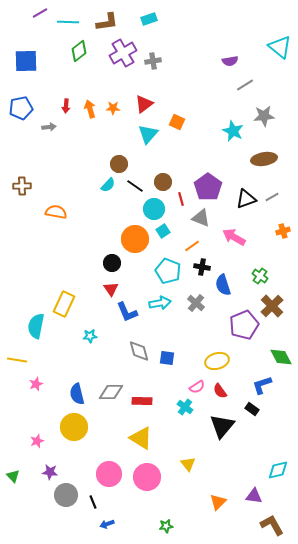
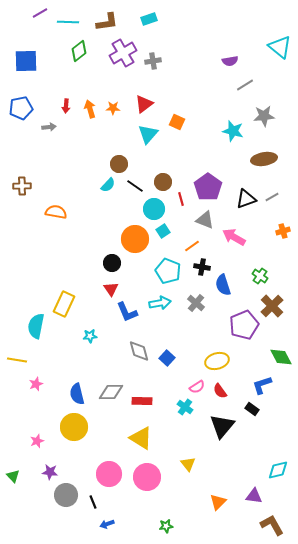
cyan star at (233, 131): rotated 10 degrees counterclockwise
gray triangle at (201, 218): moved 4 px right, 2 px down
blue square at (167, 358): rotated 35 degrees clockwise
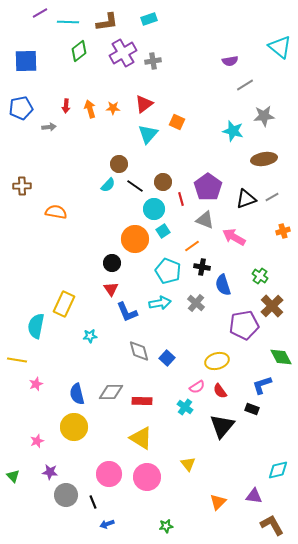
purple pentagon at (244, 325): rotated 12 degrees clockwise
black rectangle at (252, 409): rotated 16 degrees counterclockwise
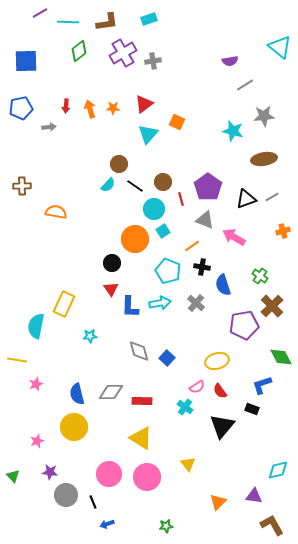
blue L-shape at (127, 312): moved 3 px right, 5 px up; rotated 25 degrees clockwise
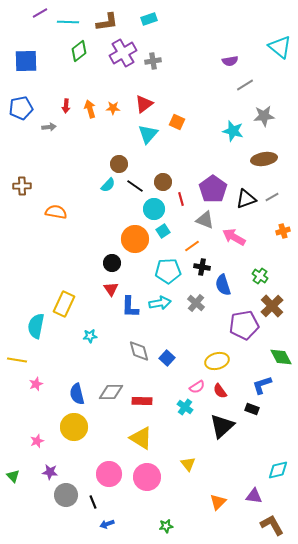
purple pentagon at (208, 187): moved 5 px right, 2 px down
cyan pentagon at (168, 271): rotated 25 degrees counterclockwise
black triangle at (222, 426): rotated 8 degrees clockwise
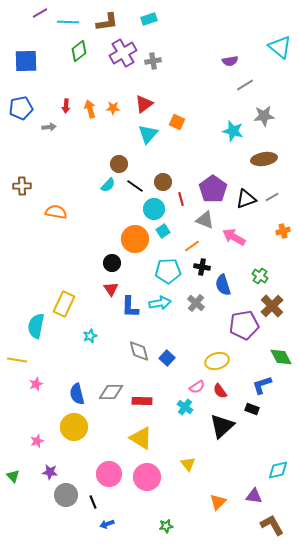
cyan star at (90, 336): rotated 16 degrees counterclockwise
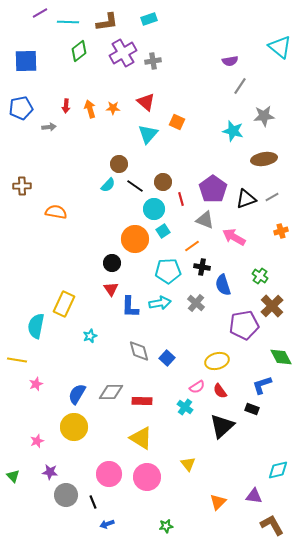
gray line at (245, 85): moved 5 px left, 1 px down; rotated 24 degrees counterclockwise
red triangle at (144, 104): moved 2 px right, 2 px up; rotated 42 degrees counterclockwise
orange cross at (283, 231): moved 2 px left
blue semicircle at (77, 394): rotated 45 degrees clockwise
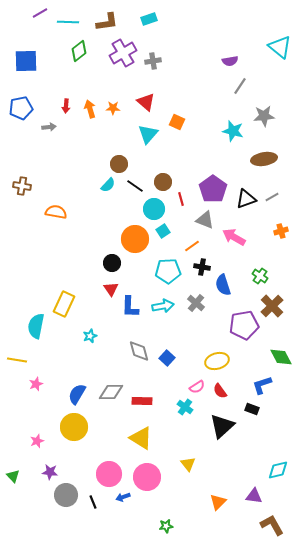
brown cross at (22, 186): rotated 12 degrees clockwise
cyan arrow at (160, 303): moved 3 px right, 3 px down
blue arrow at (107, 524): moved 16 px right, 27 px up
